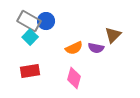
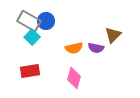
cyan square: moved 2 px right
orange semicircle: rotated 12 degrees clockwise
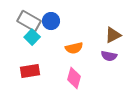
blue circle: moved 5 px right
brown triangle: rotated 18 degrees clockwise
purple semicircle: moved 13 px right, 8 px down
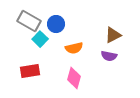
blue circle: moved 5 px right, 3 px down
cyan square: moved 8 px right, 2 px down
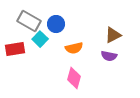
red rectangle: moved 15 px left, 22 px up
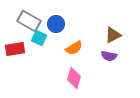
cyan square: moved 1 px left, 1 px up; rotated 21 degrees counterclockwise
orange semicircle: rotated 18 degrees counterclockwise
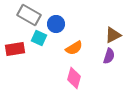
gray rectangle: moved 6 px up
purple semicircle: rotated 84 degrees counterclockwise
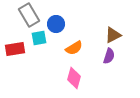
gray rectangle: rotated 30 degrees clockwise
cyan square: rotated 35 degrees counterclockwise
